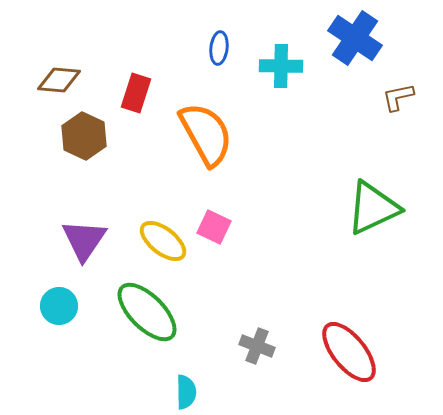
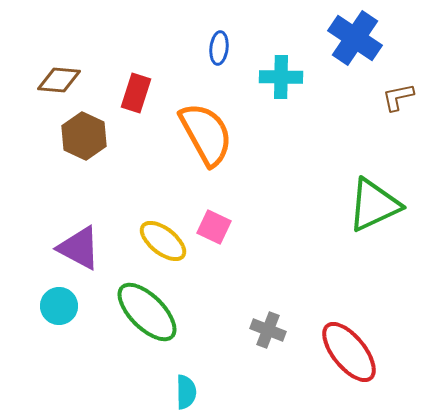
cyan cross: moved 11 px down
green triangle: moved 1 px right, 3 px up
purple triangle: moved 5 px left, 8 px down; rotated 36 degrees counterclockwise
gray cross: moved 11 px right, 16 px up
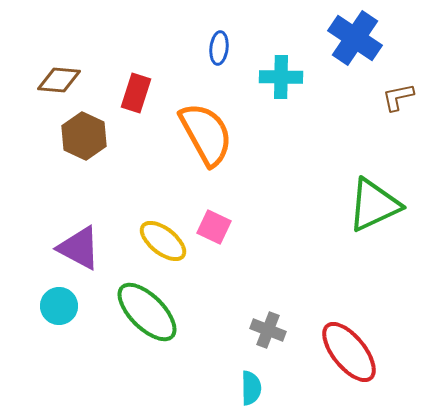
cyan semicircle: moved 65 px right, 4 px up
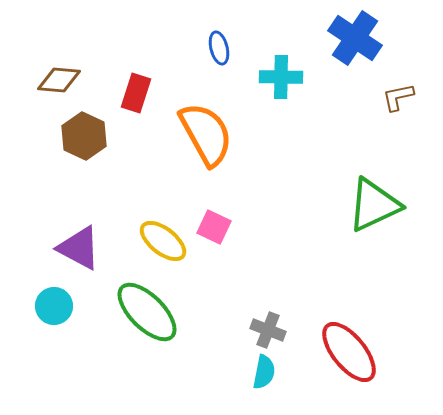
blue ellipse: rotated 20 degrees counterclockwise
cyan circle: moved 5 px left
cyan semicircle: moved 13 px right, 16 px up; rotated 12 degrees clockwise
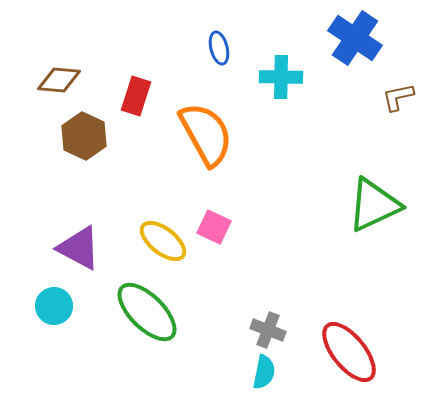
red rectangle: moved 3 px down
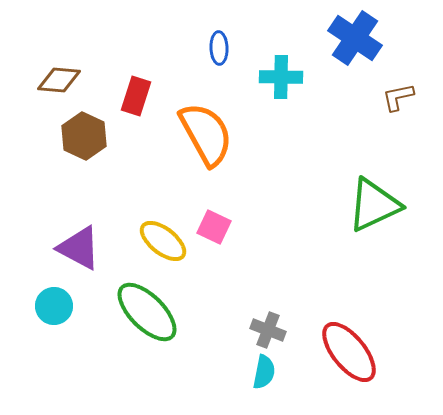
blue ellipse: rotated 12 degrees clockwise
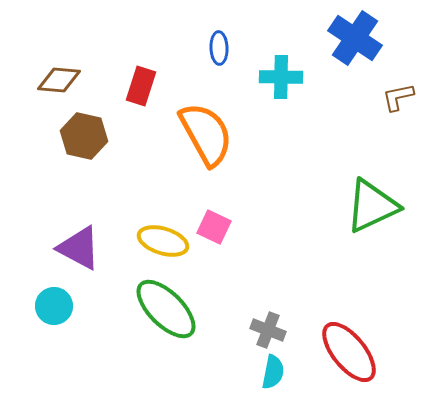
red rectangle: moved 5 px right, 10 px up
brown hexagon: rotated 12 degrees counterclockwise
green triangle: moved 2 px left, 1 px down
yellow ellipse: rotated 21 degrees counterclockwise
green ellipse: moved 19 px right, 3 px up
cyan semicircle: moved 9 px right
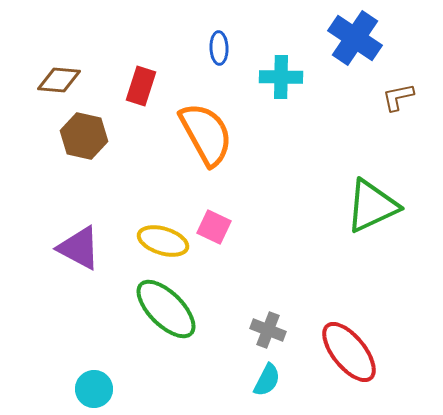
cyan circle: moved 40 px right, 83 px down
cyan semicircle: moved 6 px left, 8 px down; rotated 16 degrees clockwise
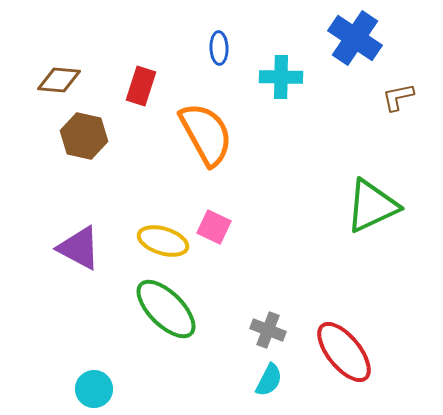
red ellipse: moved 5 px left
cyan semicircle: moved 2 px right
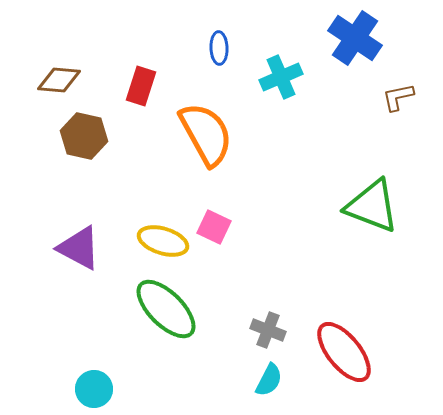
cyan cross: rotated 24 degrees counterclockwise
green triangle: rotated 46 degrees clockwise
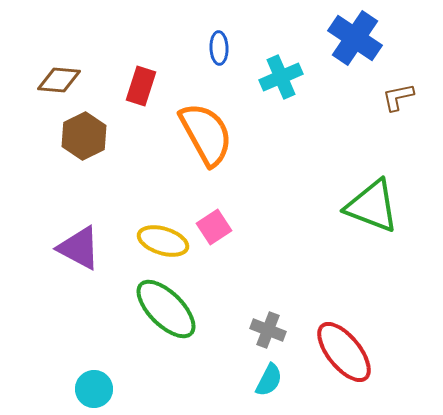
brown hexagon: rotated 21 degrees clockwise
pink square: rotated 32 degrees clockwise
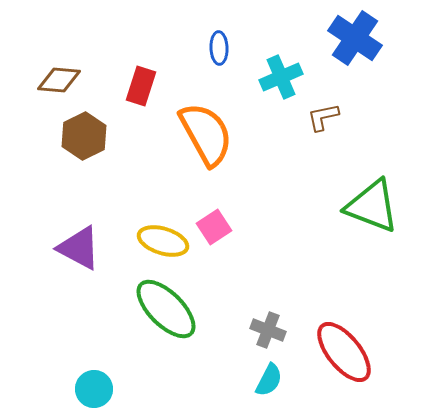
brown L-shape: moved 75 px left, 20 px down
